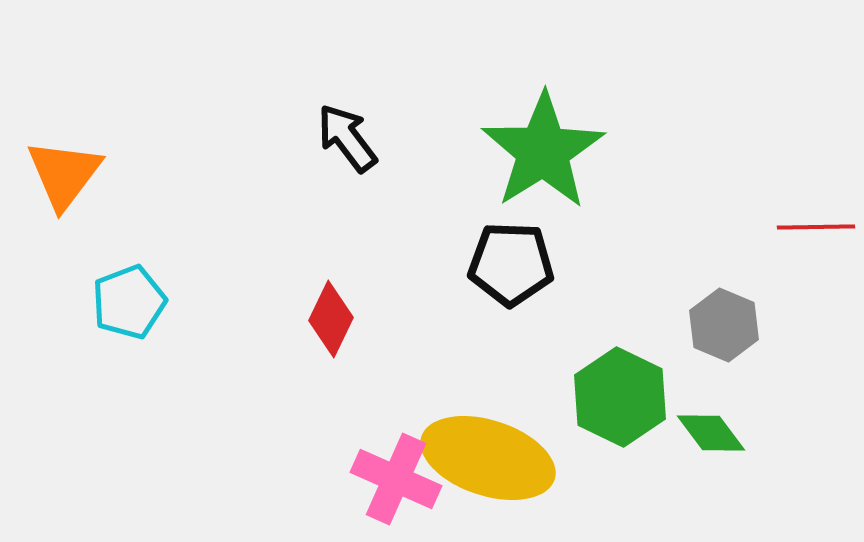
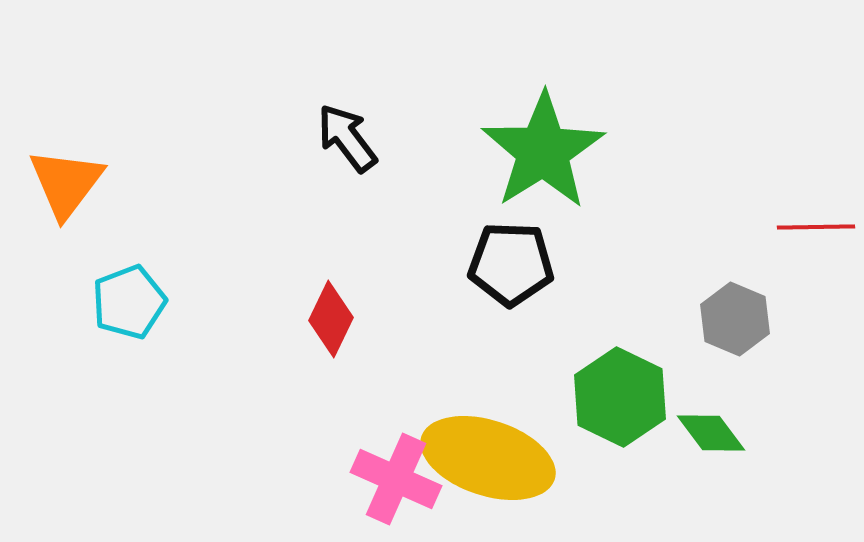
orange triangle: moved 2 px right, 9 px down
gray hexagon: moved 11 px right, 6 px up
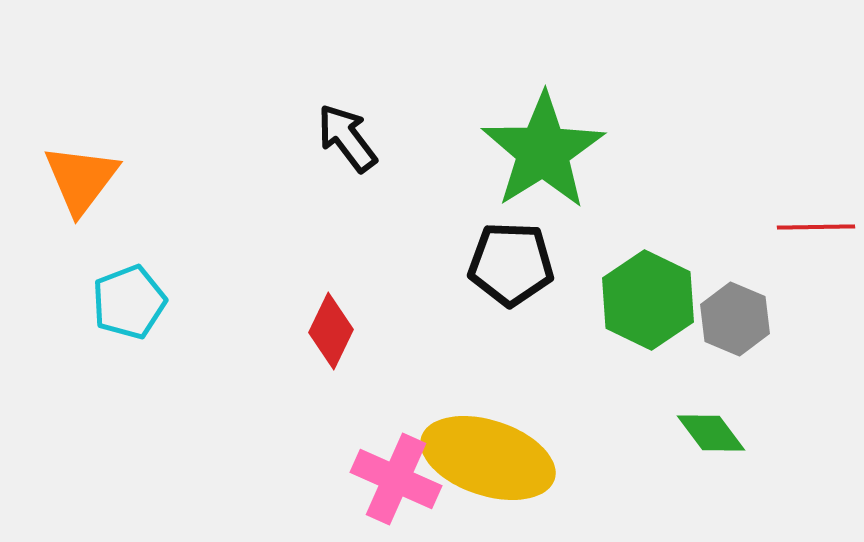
orange triangle: moved 15 px right, 4 px up
red diamond: moved 12 px down
green hexagon: moved 28 px right, 97 px up
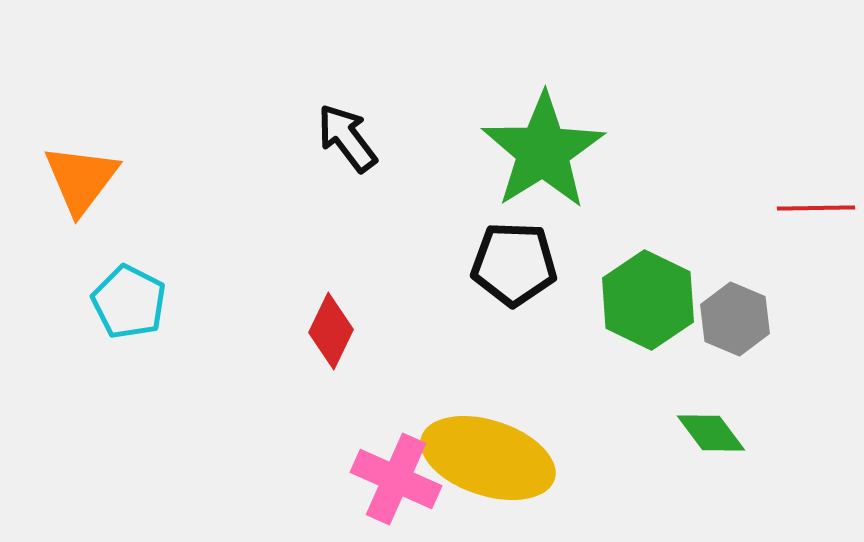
red line: moved 19 px up
black pentagon: moved 3 px right
cyan pentagon: rotated 24 degrees counterclockwise
